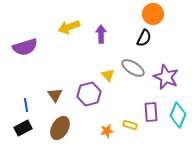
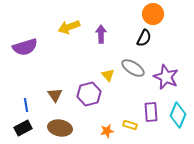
brown ellipse: rotated 70 degrees clockwise
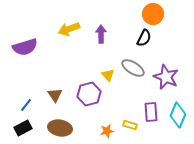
yellow arrow: moved 2 px down
blue line: rotated 48 degrees clockwise
